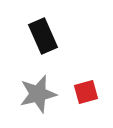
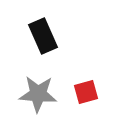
gray star: rotated 18 degrees clockwise
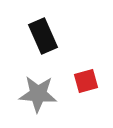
red square: moved 11 px up
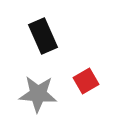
red square: rotated 15 degrees counterclockwise
